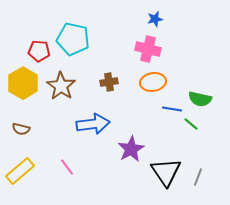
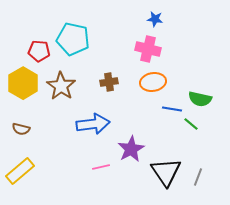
blue star: rotated 21 degrees clockwise
pink line: moved 34 px right; rotated 66 degrees counterclockwise
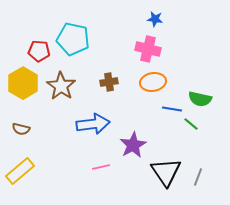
purple star: moved 2 px right, 4 px up
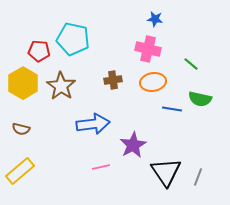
brown cross: moved 4 px right, 2 px up
green line: moved 60 px up
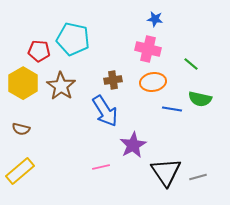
blue arrow: moved 12 px right, 13 px up; rotated 64 degrees clockwise
gray line: rotated 54 degrees clockwise
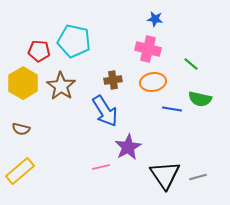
cyan pentagon: moved 1 px right, 2 px down
purple star: moved 5 px left, 2 px down
black triangle: moved 1 px left, 3 px down
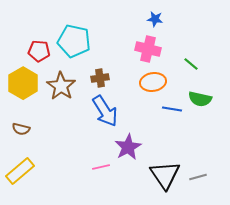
brown cross: moved 13 px left, 2 px up
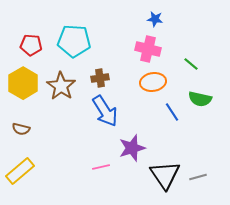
cyan pentagon: rotated 8 degrees counterclockwise
red pentagon: moved 8 px left, 6 px up
blue line: moved 3 px down; rotated 48 degrees clockwise
purple star: moved 4 px right, 1 px down; rotated 12 degrees clockwise
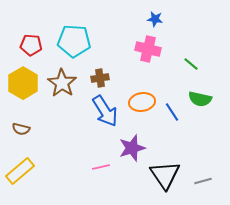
orange ellipse: moved 11 px left, 20 px down
brown star: moved 1 px right, 3 px up
gray line: moved 5 px right, 4 px down
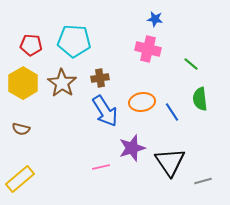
green semicircle: rotated 70 degrees clockwise
yellow rectangle: moved 8 px down
black triangle: moved 5 px right, 13 px up
